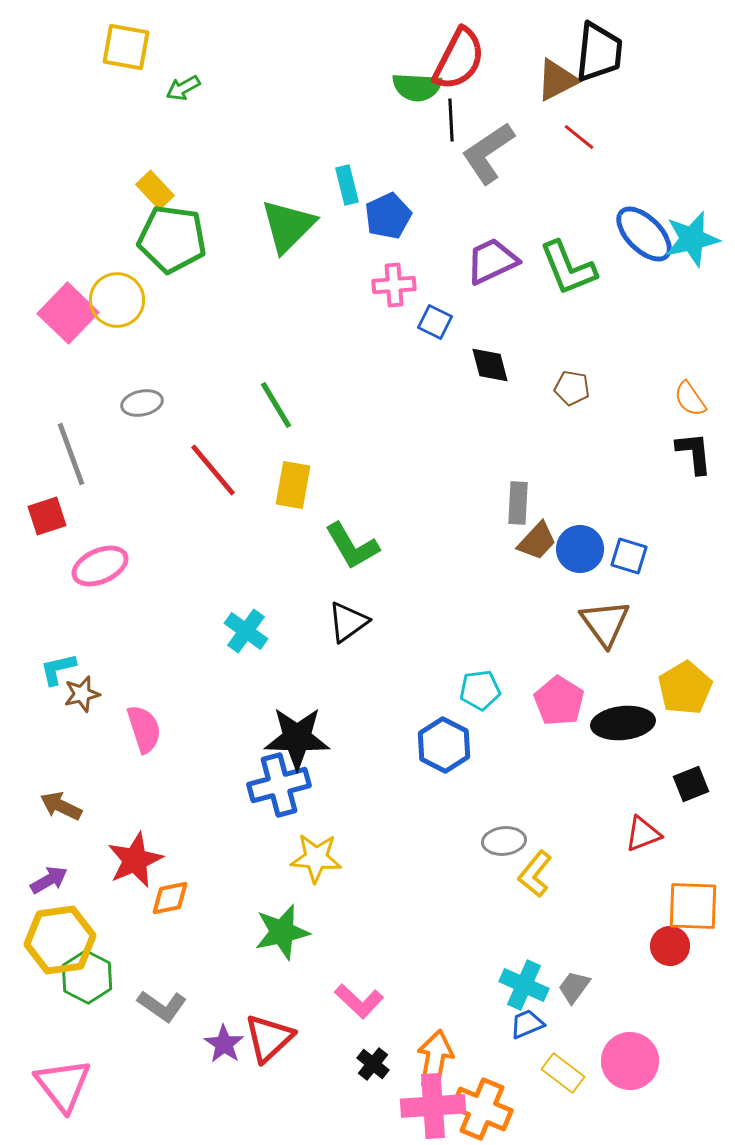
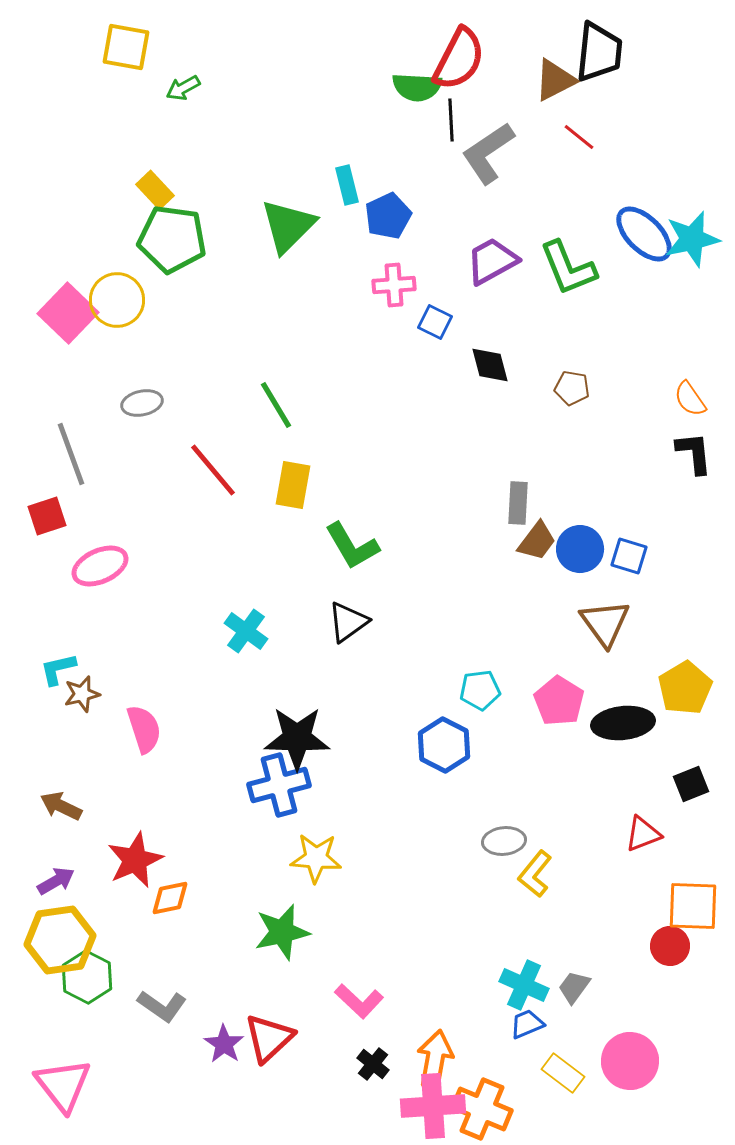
brown triangle at (557, 80): moved 2 px left
purple trapezoid at (492, 261): rotated 4 degrees counterclockwise
brown trapezoid at (537, 541): rotated 6 degrees counterclockwise
purple arrow at (49, 880): moved 7 px right, 1 px down
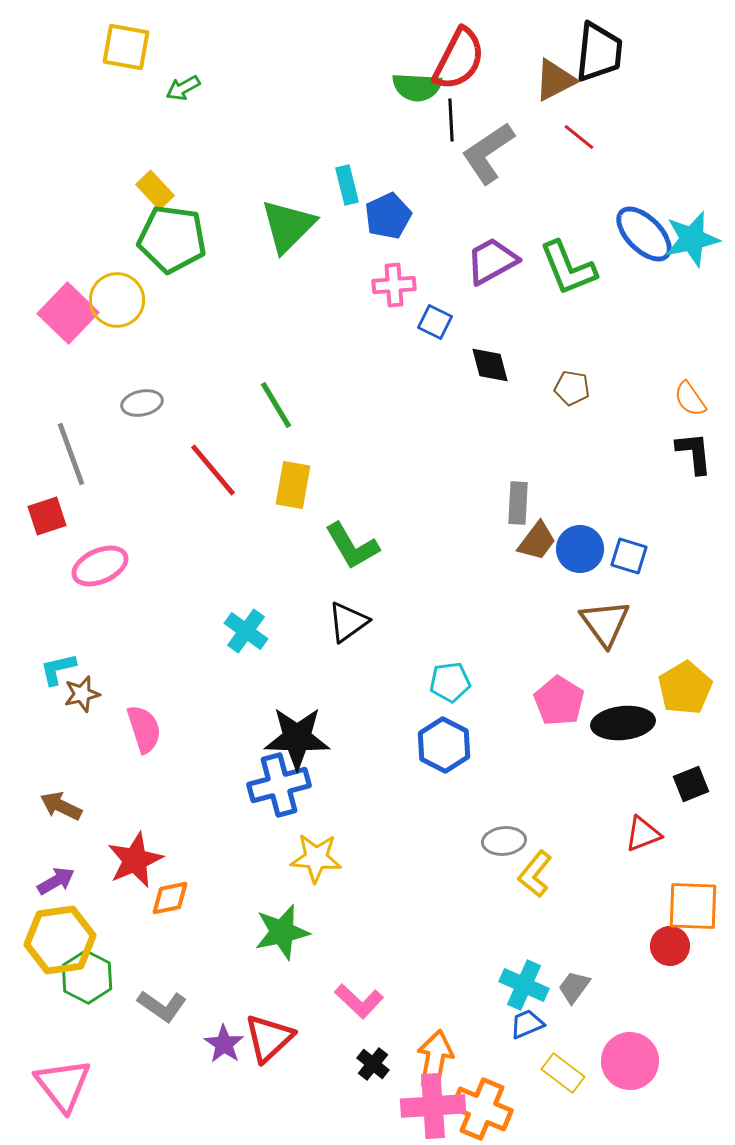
cyan pentagon at (480, 690): moved 30 px left, 8 px up
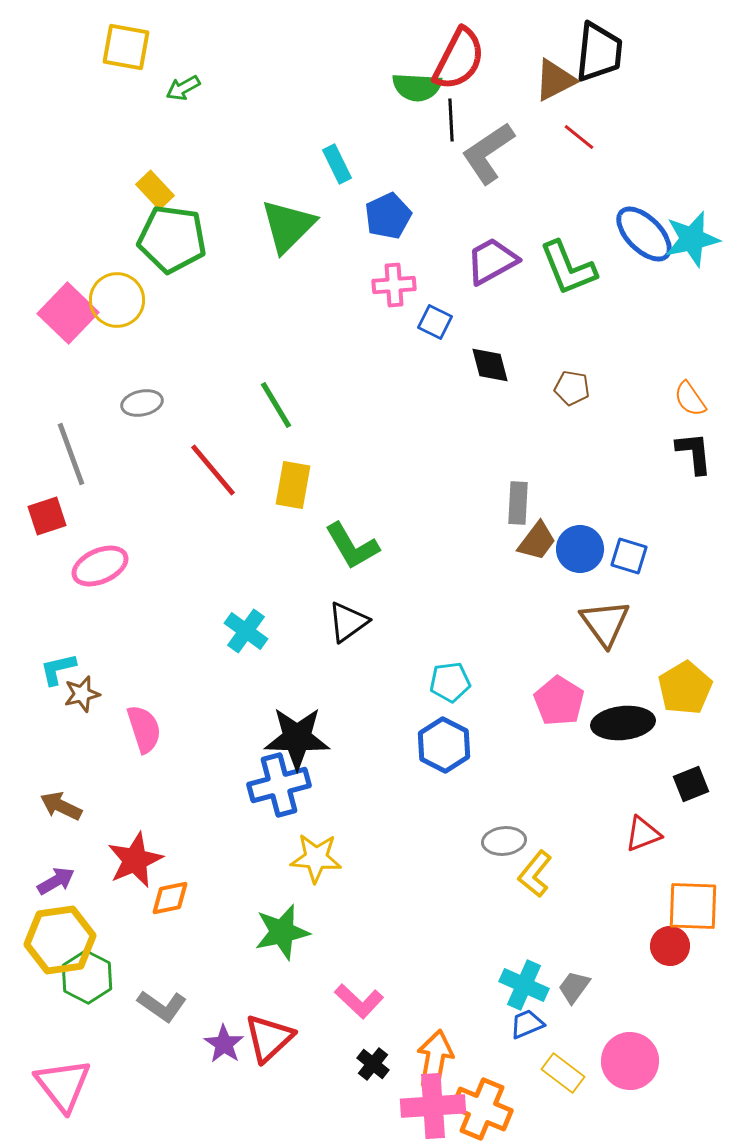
cyan rectangle at (347, 185): moved 10 px left, 21 px up; rotated 12 degrees counterclockwise
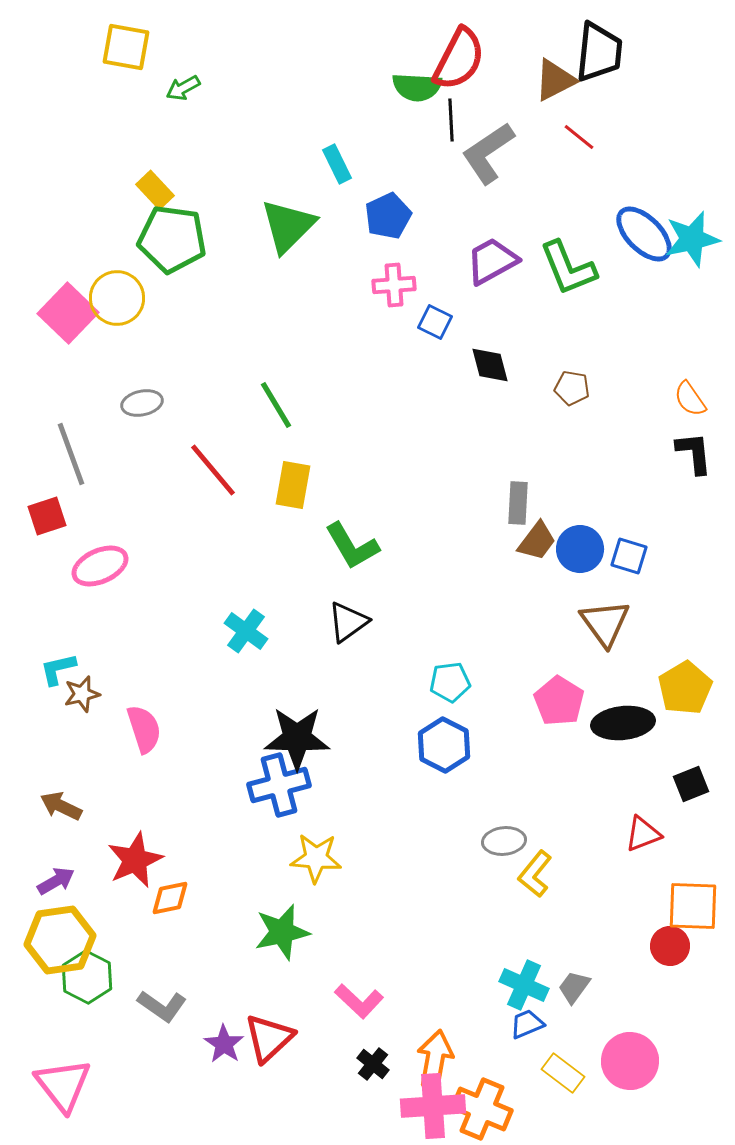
yellow circle at (117, 300): moved 2 px up
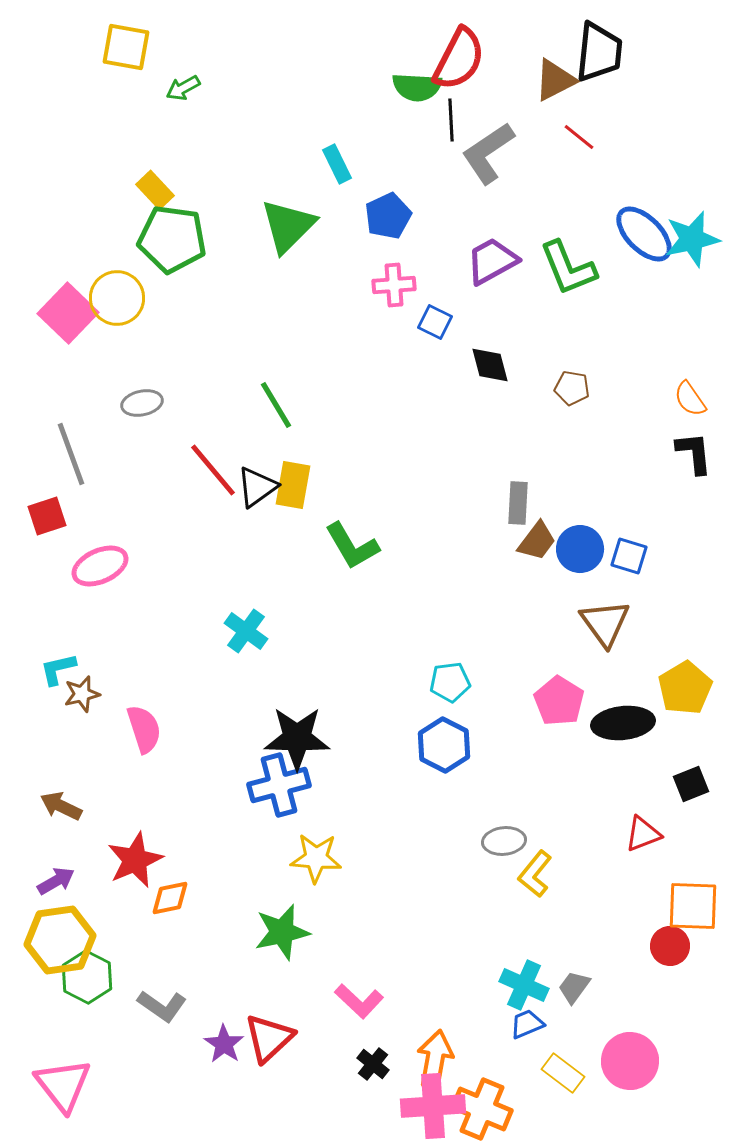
black triangle at (348, 622): moved 91 px left, 135 px up
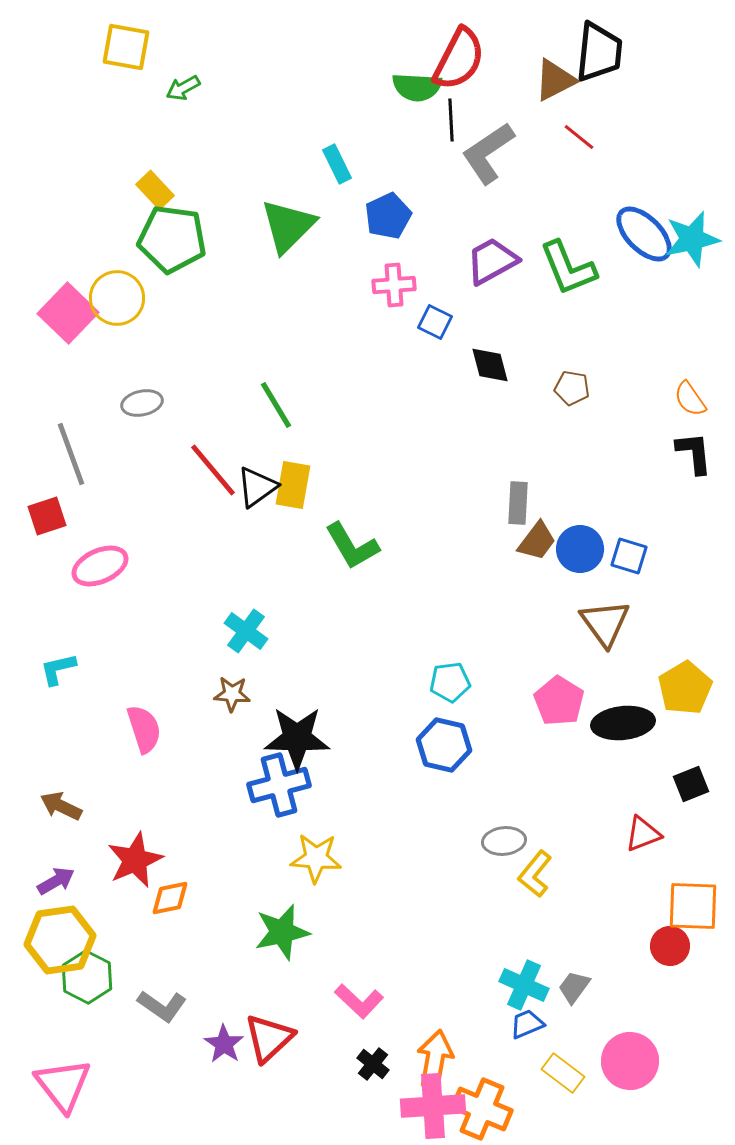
brown star at (82, 694): moved 150 px right; rotated 18 degrees clockwise
blue hexagon at (444, 745): rotated 14 degrees counterclockwise
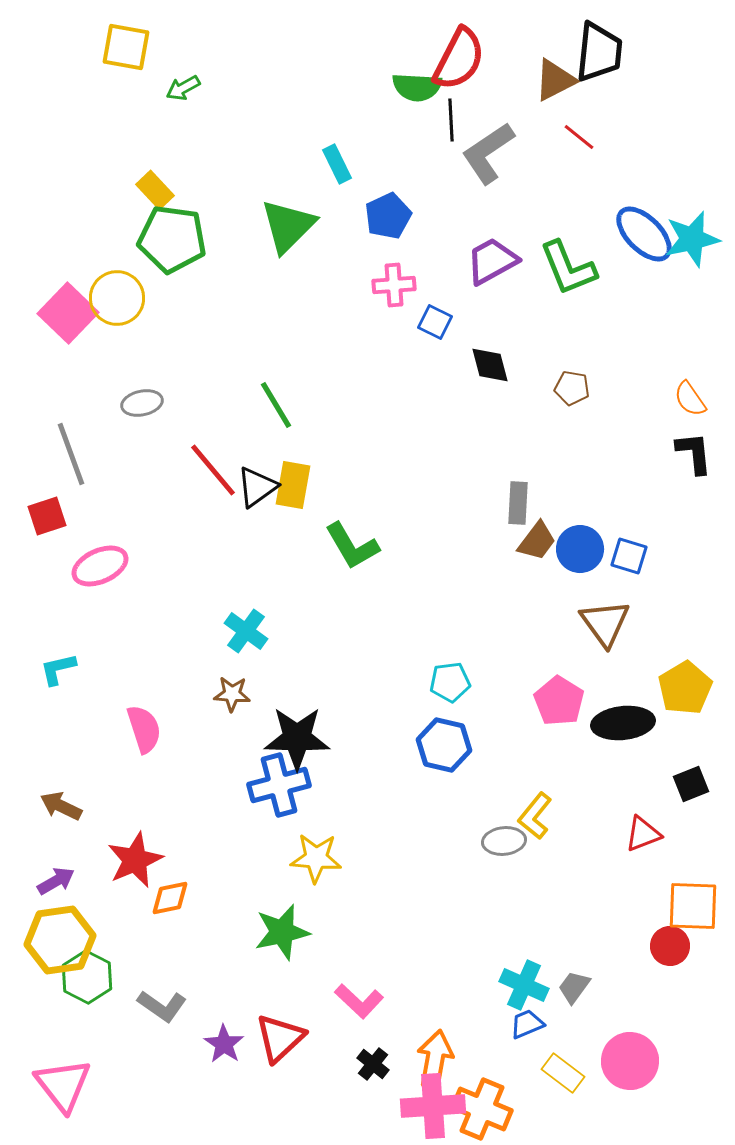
yellow L-shape at (535, 874): moved 58 px up
red triangle at (269, 1038): moved 11 px right
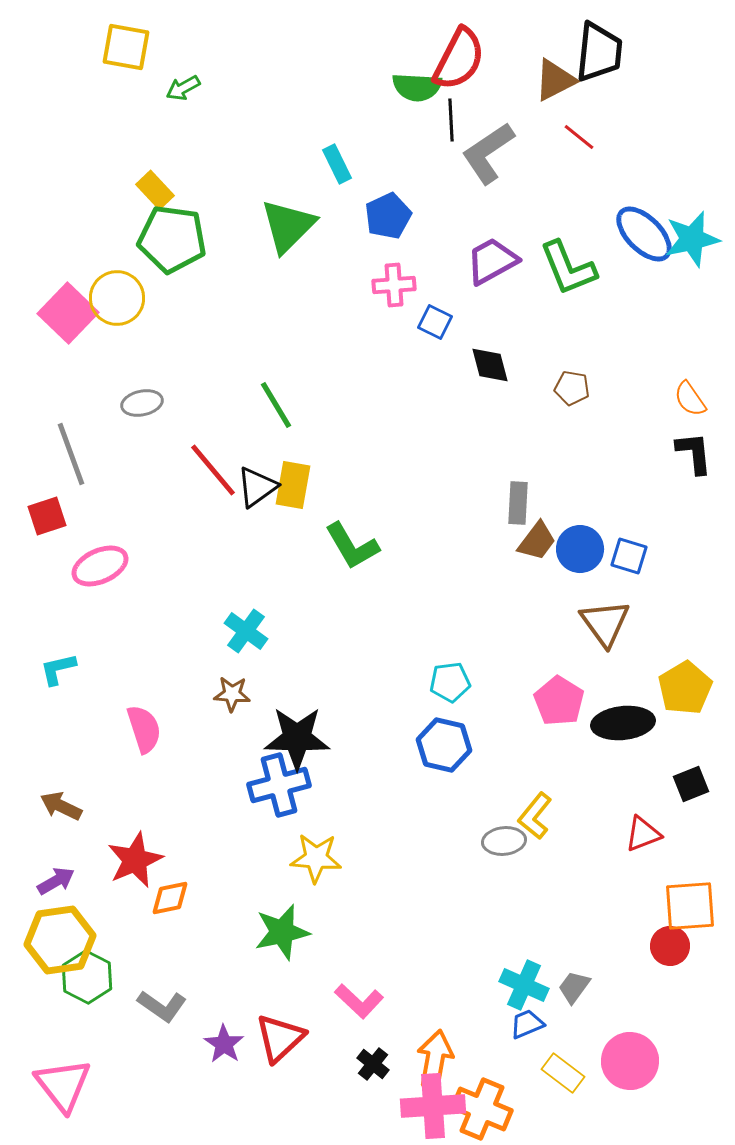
orange square at (693, 906): moved 3 px left; rotated 6 degrees counterclockwise
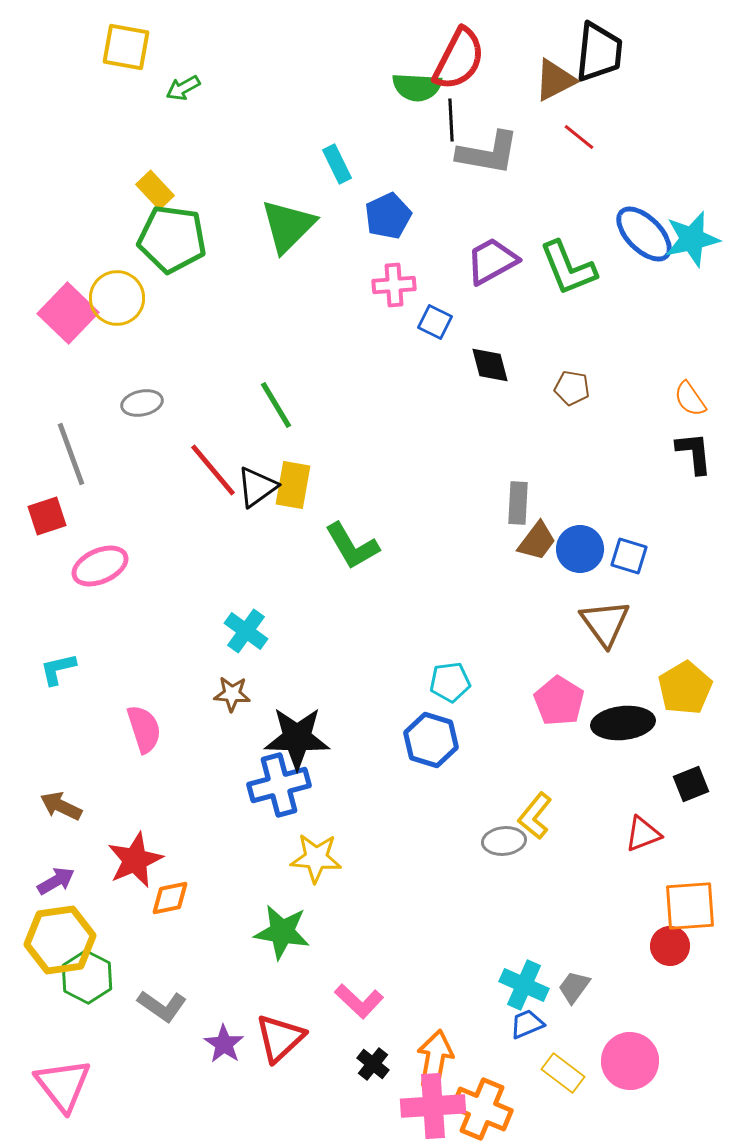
gray L-shape at (488, 153): rotated 136 degrees counterclockwise
blue hexagon at (444, 745): moved 13 px left, 5 px up; rotated 4 degrees clockwise
green star at (282, 932): rotated 22 degrees clockwise
